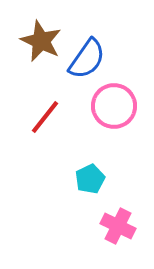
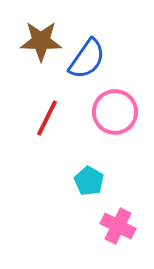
brown star: rotated 24 degrees counterclockwise
pink circle: moved 1 px right, 6 px down
red line: moved 2 px right, 1 px down; rotated 12 degrees counterclockwise
cyan pentagon: moved 1 px left, 2 px down; rotated 16 degrees counterclockwise
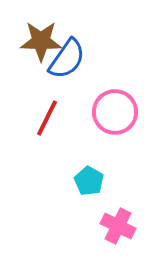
blue semicircle: moved 20 px left
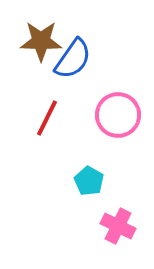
blue semicircle: moved 6 px right
pink circle: moved 3 px right, 3 px down
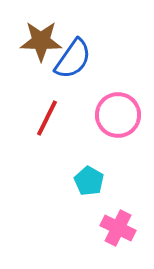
pink cross: moved 2 px down
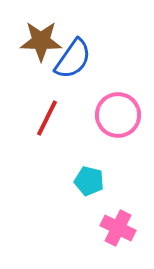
cyan pentagon: rotated 16 degrees counterclockwise
